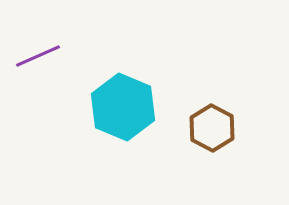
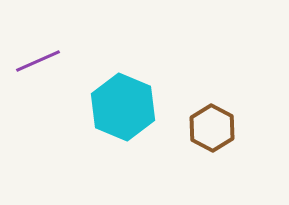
purple line: moved 5 px down
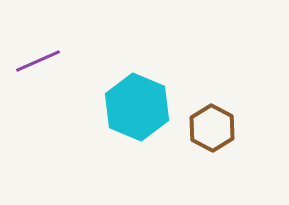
cyan hexagon: moved 14 px right
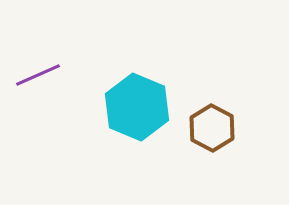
purple line: moved 14 px down
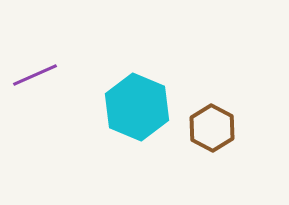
purple line: moved 3 px left
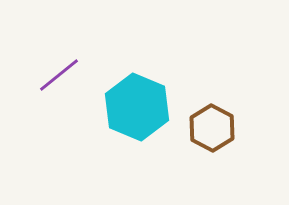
purple line: moved 24 px right; rotated 15 degrees counterclockwise
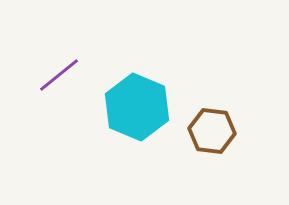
brown hexagon: moved 3 px down; rotated 21 degrees counterclockwise
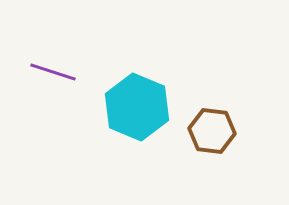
purple line: moved 6 px left, 3 px up; rotated 57 degrees clockwise
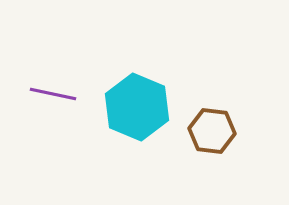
purple line: moved 22 px down; rotated 6 degrees counterclockwise
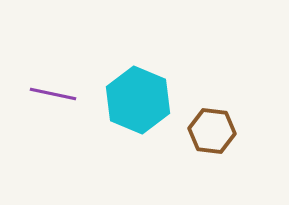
cyan hexagon: moved 1 px right, 7 px up
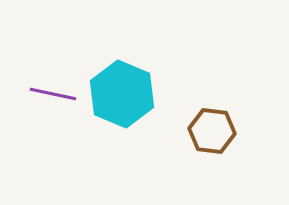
cyan hexagon: moved 16 px left, 6 px up
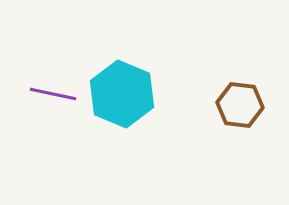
brown hexagon: moved 28 px right, 26 px up
